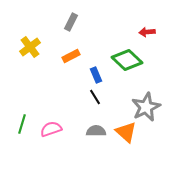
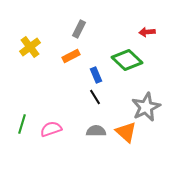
gray rectangle: moved 8 px right, 7 px down
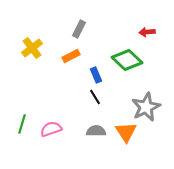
yellow cross: moved 2 px right, 1 px down
orange triangle: rotated 15 degrees clockwise
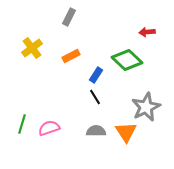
gray rectangle: moved 10 px left, 12 px up
blue rectangle: rotated 56 degrees clockwise
pink semicircle: moved 2 px left, 1 px up
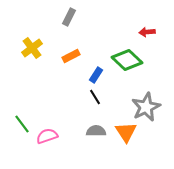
green line: rotated 54 degrees counterclockwise
pink semicircle: moved 2 px left, 8 px down
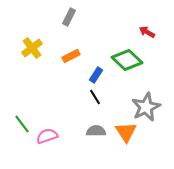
red arrow: rotated 35 degrees clockwise
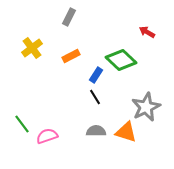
green diamond: moved 6 px left
orange triangle: rotated 40 degrees counterclockwise
